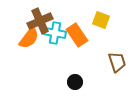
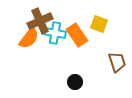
yellow square: moved 2 px left, 4 px down
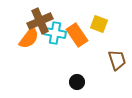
brown trapezoid: moved 2 px up
black circle: moved 2 px right
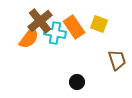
brown cross: rotated 15 degrees counterclockwise
orange rectangle: moved 3 px left, 8 px up
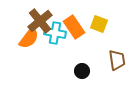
brown trapezoid: rotated 10 degrees clockwise
black circle: moved 5 px right, 11 px up
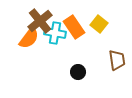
yellow square: rotated 18 degrees clockwise
black circle: moved 4 px left, 1 px down
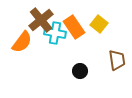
brown cross: moved 1 px right, 1 px up
orange semicircle: moved 7 px left, 4 px down
black circle: moved 2 px right, 1 px up
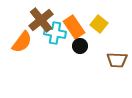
brown trapezoid: rotated 100 degrees clockwise
black circle: moved 25 px up
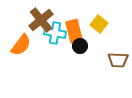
orange rectangle: moved 4 px down; rotated 20 degrees clockwise
orange semicircle: moved 1 px left, 3 px down
brown trapezoid: moved 1 px right
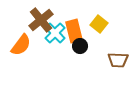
cyan cross: rotated 35 degrees clockwise
